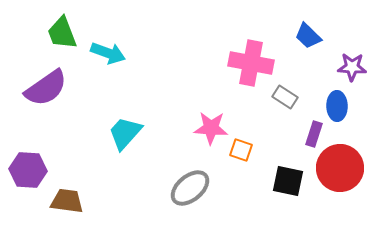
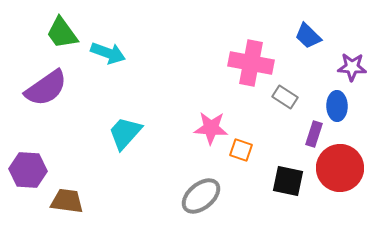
green trapezoid: rotated 15 degrees counterclockwise
gray ellipse: moved 11 px right, 8 px down
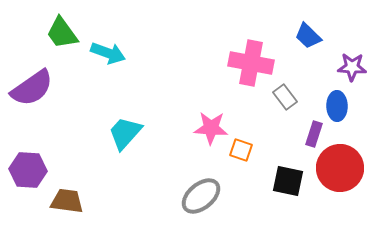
purple semicircle: moved 14 px left
gray rectangle: rotated 20 degrees clockwise
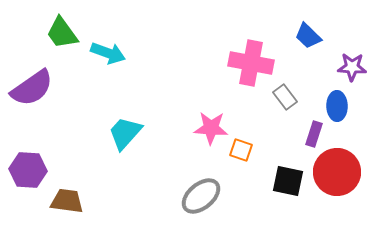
red circle: moved 3 px left, 4 px down
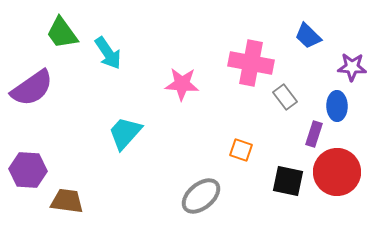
cyan arrow: rotated 36 degrees clockwise
pink star: moved 29 px left, 44 px up
